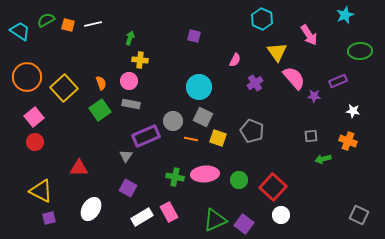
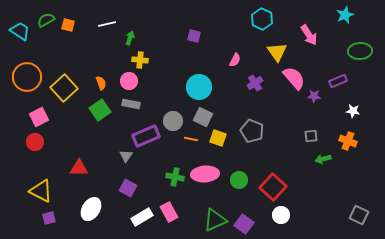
white line at (93, 24): moved 14 px right
pink square at (34, 117): moved 5 px right; rotated 12 degrees clockwise
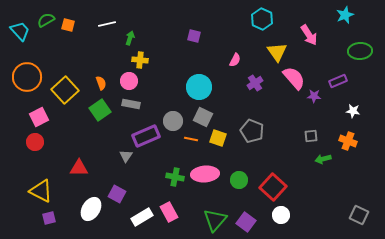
cyan trapezoid at (20, 31): rotated 15 degrees clockwise
yellow square at (64, 88): moved 1 px right, 2 px down
purple square at (128, 188): moved 11 px left, 6 px down
green triangle at (215, 220): rotated 25 degrees counterclockwise
purple square at (244, 224): moved 2 px right, 2 px up
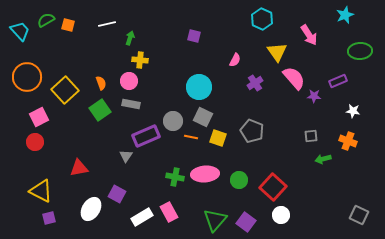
orange line at (191, 139): moved 2 px up
red triangle at (79, 168): rotated 12 degrees counterclockwise
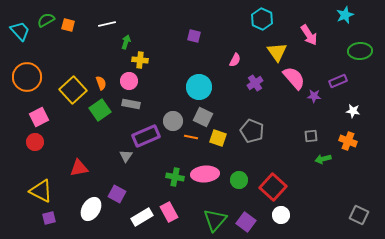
green arrow at (130, 38): moved 4 px left, 4 px down
yellow square at (65, 90): moved 8 px right
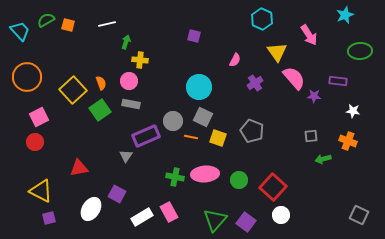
purple rectangle at (338, 81): rotated 30 degrees clockwise
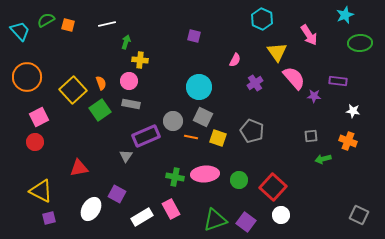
green ellipse at (360, 51): moved 8 px up
pink rectangle at (169, 212): moved 2 px right, 3 px up
green triangle at (215, 220): rotated 30 degrees clockwise
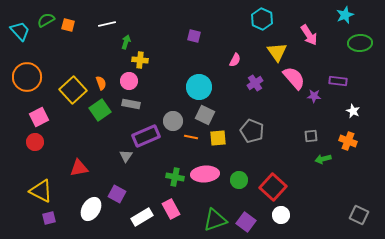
white star at (353, 111): rotated 16 degrees clockwise
gray square at (203, 117): moved 2 px right, 2 px up
yellow square at (218, 138): rotated 24 degrees counterclockwise
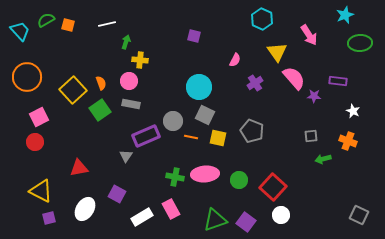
yellow square at (218, 138): rotated 18 degrees clockwise
white ellipse at (91, 209): moved 6 px left
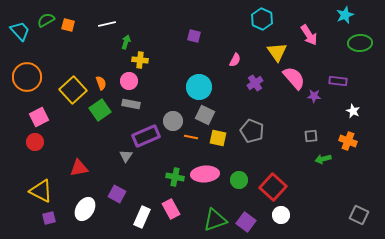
white rectangle at (142, 217): rotated 35 degrees counterclockwise
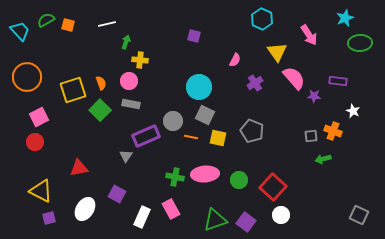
cyan star at (345, 15): moved 3 px down
yellow square at (73, 90): rotated 24 degrees clockwise
green square at (100, 110): rotated 10 degrees counterclockwise
orange cross at (348, 141): moved 15 px left, 10 px up
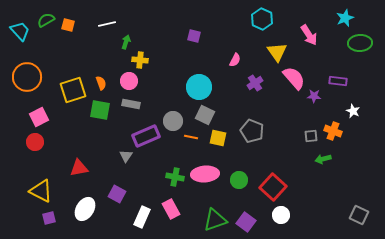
green square at (100, 110): rotated 35 degrees counterclockwise
